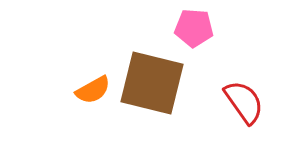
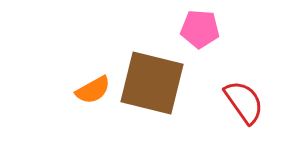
pink pentagon: moved 6 px right, 1 px down
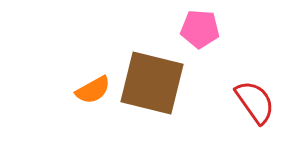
red semicircle: moved 11 px right
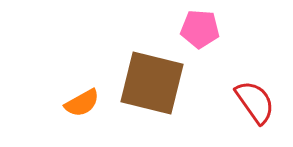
orange semicircle: moved 11 px left, 13 px down
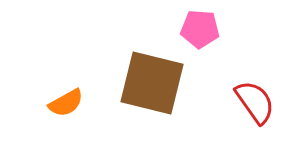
orange semicircle: moved 16 px left
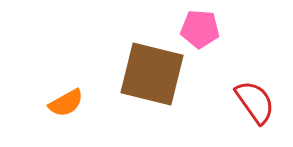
brown square: moved 9 px up
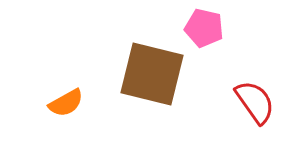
pink pentagon: moved 4 px right, 1 px up; rotated 9 degrees clockwise
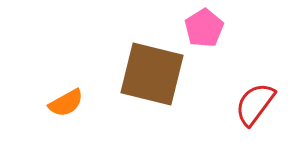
pink pentagon: rotated 27 degrees clockwise
red semicircle: moved 2 px down; rotated 108 degrees counterclockwise
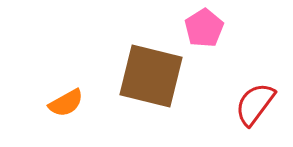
brown square: moved 1 px left, 2 px down
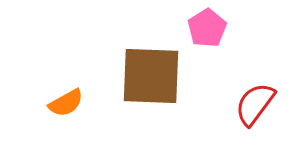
pink pentagon: moved 3 px right
brown square: rotated 12 degrees counterclockwise
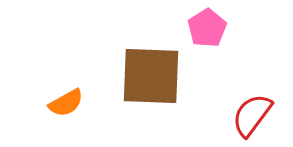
red semicircle: moved 3 px left, 11 px down
